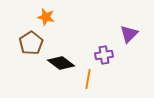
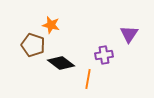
orange star: moved 5 px right, 8 px down
purple triangle: rotated 12 degrees counterclockwise
brown pentagon: moved 2 px right, 2 px down; rotated 20 degrees counterclockwise
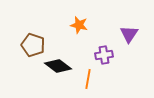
orange star: moved 28 px right
black diamond: moved 3 px left, 3 px down
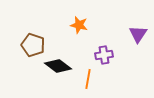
purple triangle: moved 9 px right
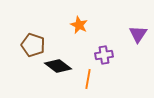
orange star: rotated 12 degrees clockwise
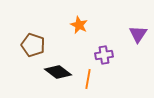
black diamond: moved 6 px down
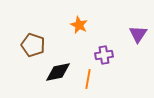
black diamond: rotated 48 degrees counterclockwise
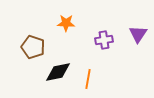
orange star: moved 13 px left, 2 px up; rotated 24 degrees counterclockwise
brown pentagon: moved 2 px down
purple cross: moved 15 px up
